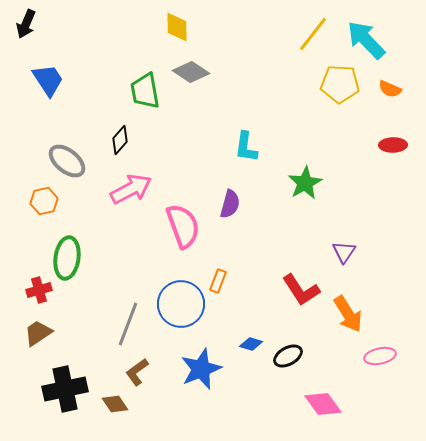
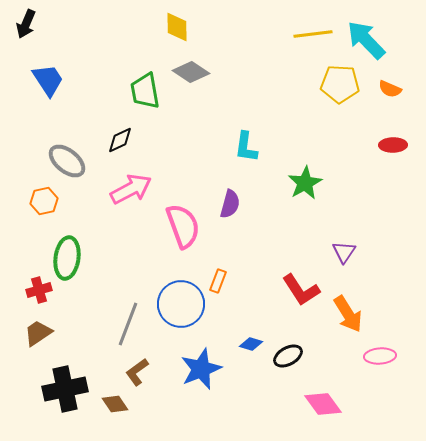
yellow line: rotated 45 degrees clockwise
black diamond: rotated 24 degrees clockwise
pink ellipse: rotated 8 degrees clockwise
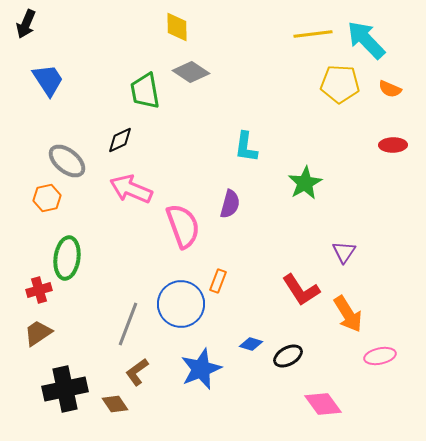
pink arrow: rotated 129 degrees counterclockwise
orange hexagon: moved 3 px right, 3 px up
pink ellipse: rotated 8 degrees counterclockwise
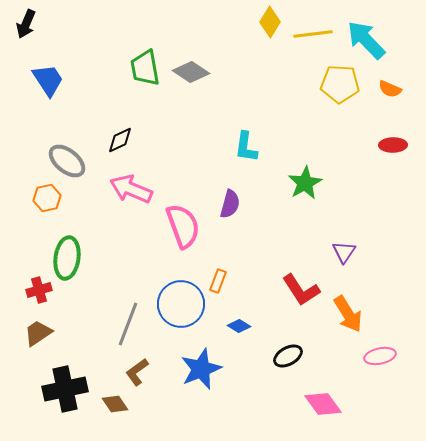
yellow diamond: moved 93 px right, 5 px up; rotated 32 degrees clockwise
green trapezoid: moved 23 px up
blue diamond: moved 12 px left, 18 px up; rotated 15 degrees clockwise
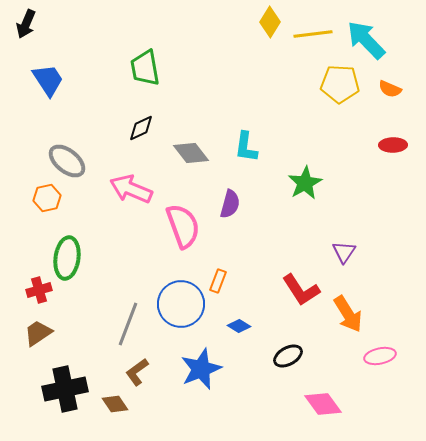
gray diamond: moved 81 px down; rotated 18 degrees clockwise
black diamond: moved 21 px right, 12 px up
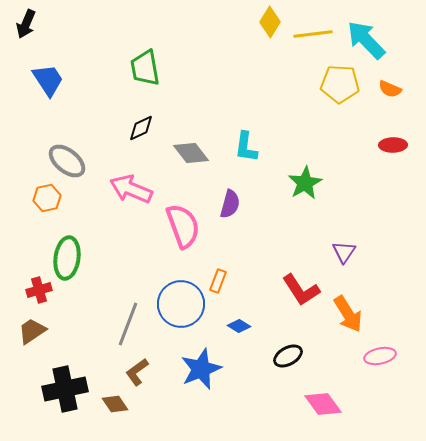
brown trapezoid: moved 6 px left, 2 px up
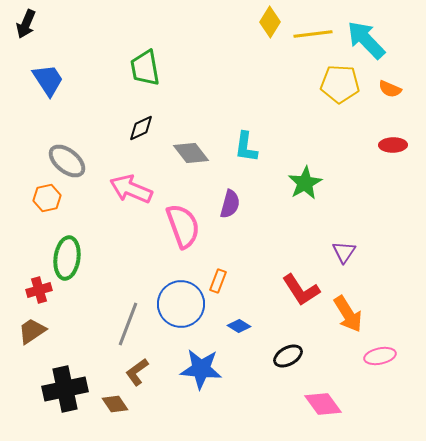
blue star: rotated 27 degrees clockwise
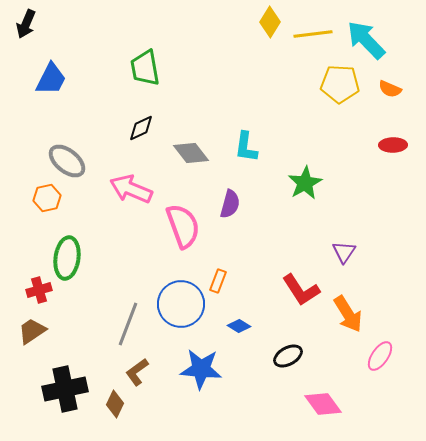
blue trapezoid: moved 3 px right, 1 px up; rotated 60 degrees clockwise
pink ellipse: rotated 44 degrees counterclockwise
brown diamond: rotated 60 degrees clockwise
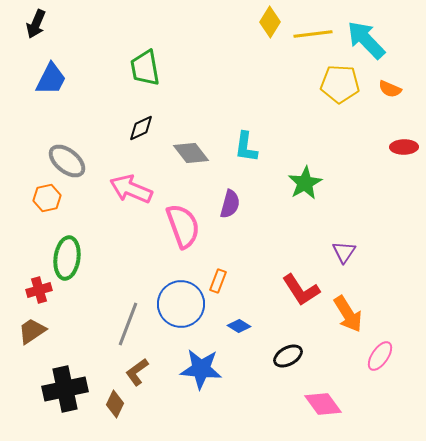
black arrow: moved 10 px right
red ellipse: moved 11 px right, 2 px down
